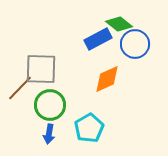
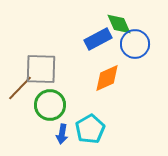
green diamond: rotated 28 degrees clockwise
orange diamond: moved 1 px up
cyan pentagon: moved 1 px right, 1 px down
blue arrow: moved 13 px right
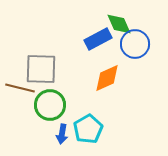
brown line: rotated 60 degrees clockwise
cyan pentagon: moved 2 px left
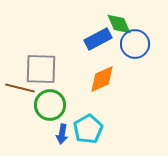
orange diamond: moved 5 px left, 1 px down
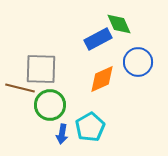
blue circle: moved 3 px right, 18 px down
cyan pentagon: moved 2 px right, 2 px up
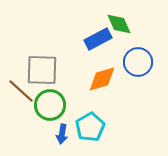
gray square: moved 1 px right, 1 px down
orange diamond: rotated 8 degrees clockwise
brown line: moved 1 px right, 3 px down; rotated 28 degrees clockwise
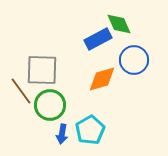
blue circle: moved 4 px left, 2 px up
brown line: rotated 12 degrees clockwise
cyan pentagon: moved 3 px down
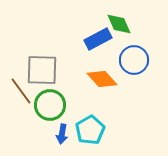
orange diamond: rotated 64 degrees clockwise
